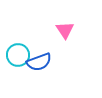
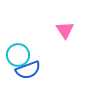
blue semicircle: moved 11 px left, 8 px down
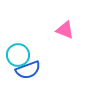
pink triangle: rotated 36 degrees counterclockwise
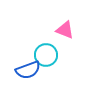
cyan circle: moved 28 px right
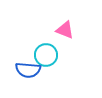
blue semicircle: rotated 25 degrees clockwise
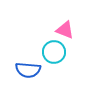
cyan circle: moved 8 px right, 3 px up
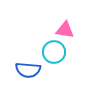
pink triangle: rotated 12 degrees counterclockwise
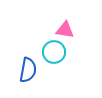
blue semicircle: rotated 85 degrees counterclockwise
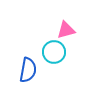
pink triangle: moved 1 px right; rotated 24 degrees counterclockwise
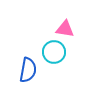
pink triangle: moved 1 px left, 1 px up; rotated 24 degrees clockwise
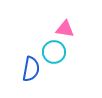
blue semicircle: moved 3 px right, 1 px up
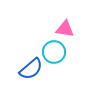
blue semicircle: rotated 40 degrees clockwise
